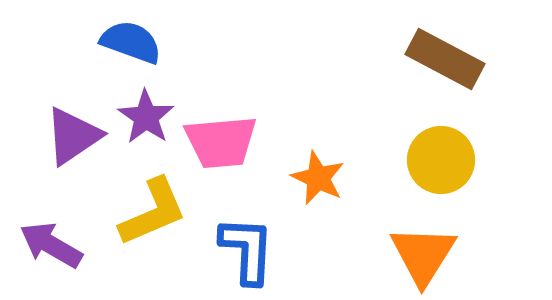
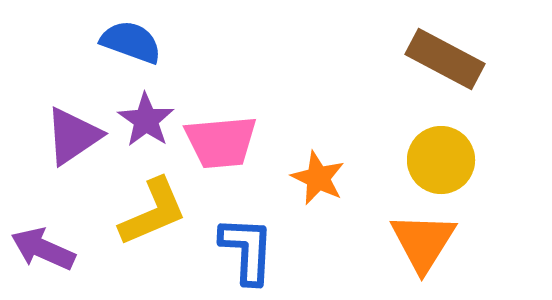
purple star: moved 3 px down
purple arrow: moved 8 px left, 4 px down; rotated 6 degrees counterclockwise
orange triangle: moved 13 px up
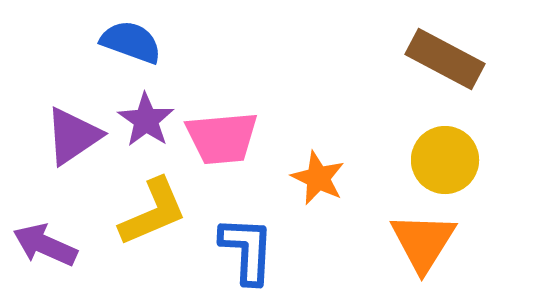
pink trapezoid: moved 1 px right, 4 px up
yellow circle: moved 4 px right
purple arrow: moved 2 px right, 4 px up
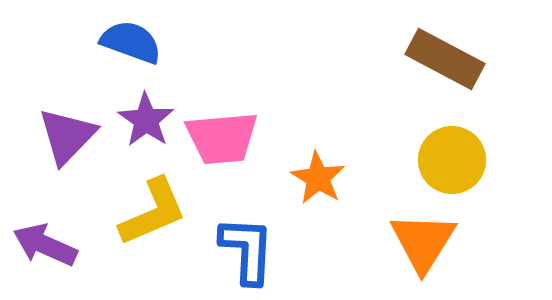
purple triangle: moved 6 px left; rotated 12 degrees counterclockwise
yellow circle: moved 7 px right
orange star: rotated 6 degrees clockwise
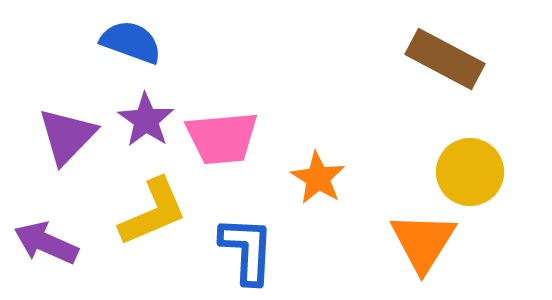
yellow circle: moved 18 px right, 12 px down
purple arrow: moved 1 px right, 2 px up
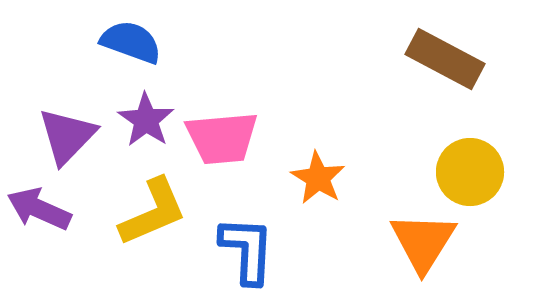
purple arrow: moved 7 px left, 34 px up
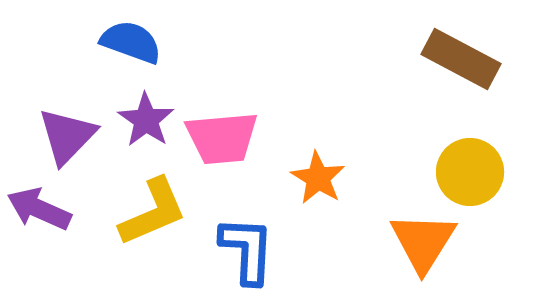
brown rectangle: moved 16 px right
